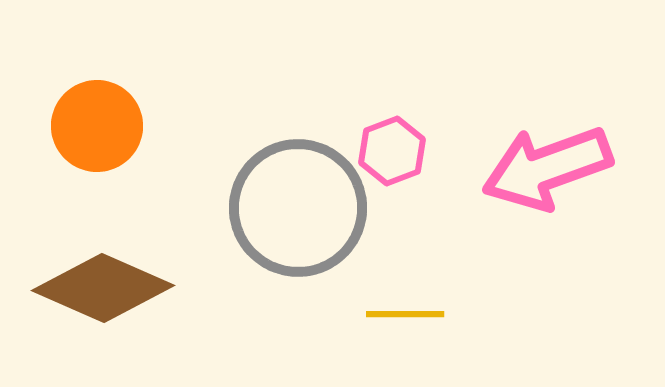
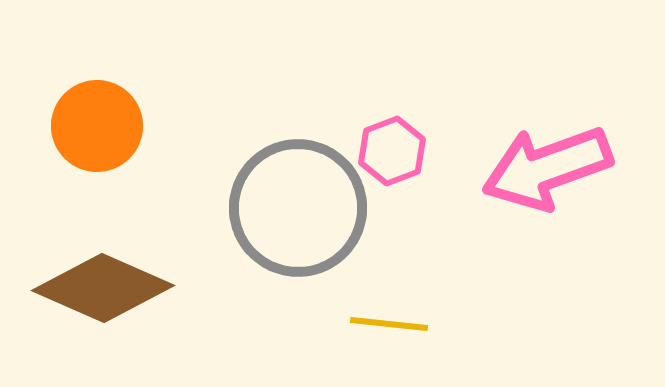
yellow line: moved 16 px left, 10 px down; rotated 6 degrees clockwise
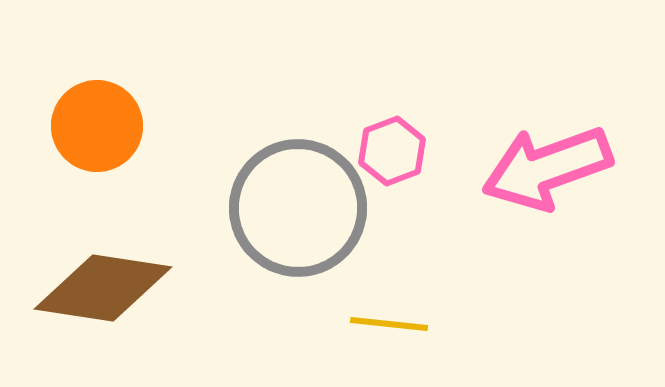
brown diamond: rotated 15 degrees counterclockwise
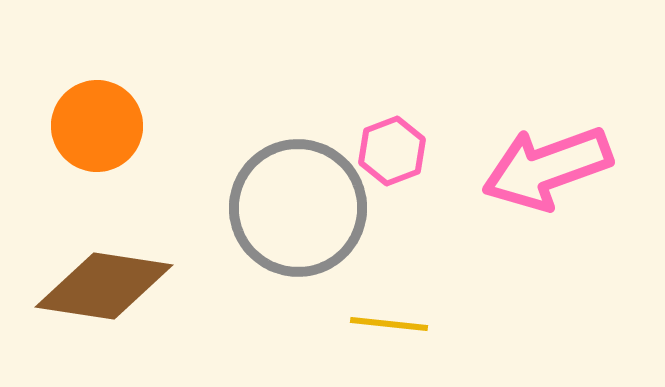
brown diamond: moved 1 px right, 2 px up
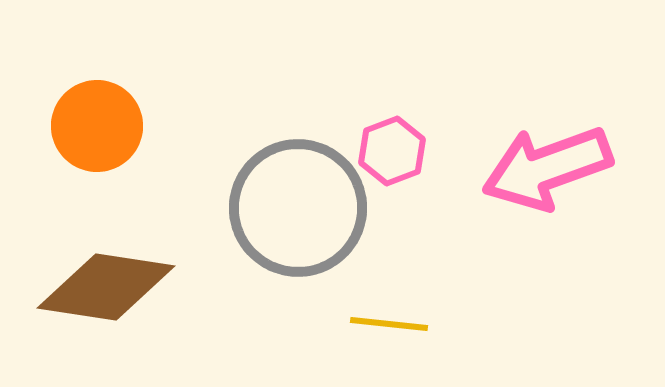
brown diamond: moved 2 px right, 1 px down
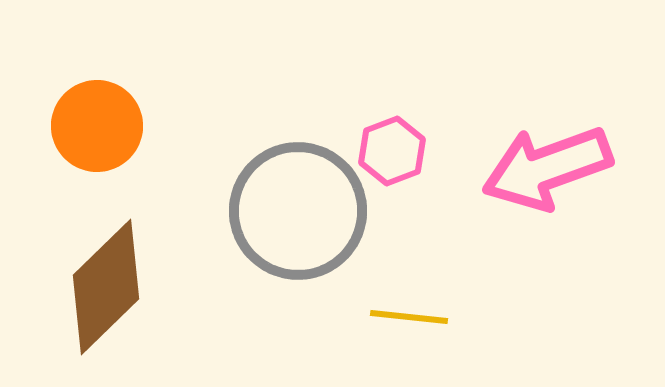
gray circle: moved 3 px down
brown diamond: rotated 53 degrees counterclockwise
yellow line: moved 20 px right, 7 px up
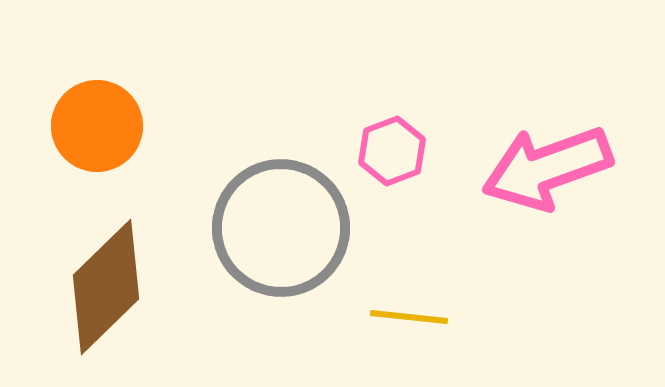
gray circle: moved 17 px left, 17 px down
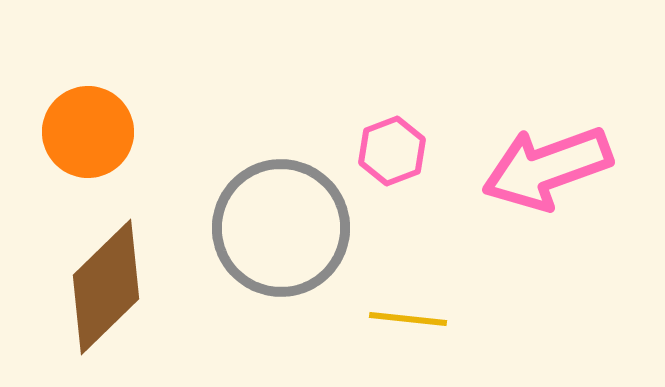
orange circle: moved 9 px left, 6 px down
yellow line: moved 1 px left, 2 px down
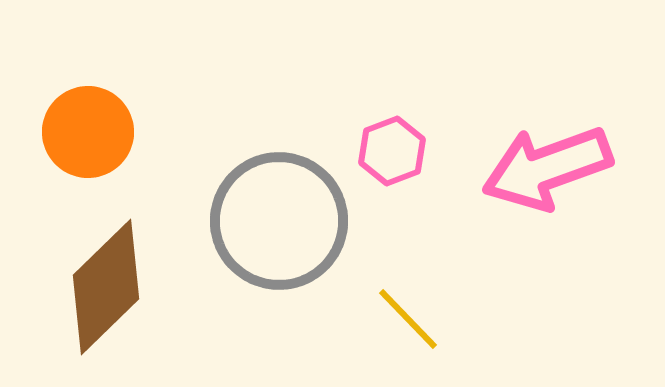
gray circle: moved 2 px left, 7 px up
yellow line: rotated 40 degrees clockwise
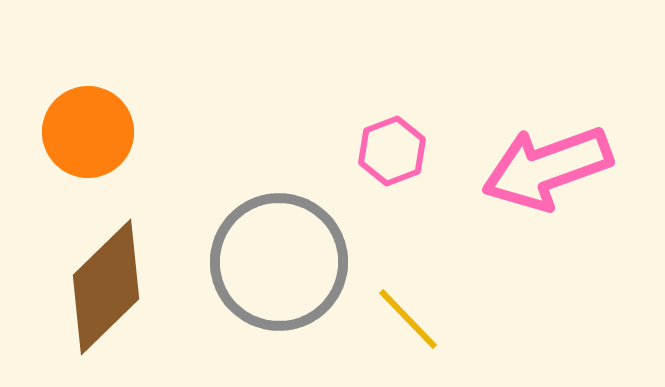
gray circle: moved 41 px down
